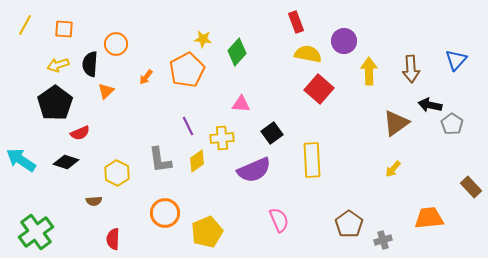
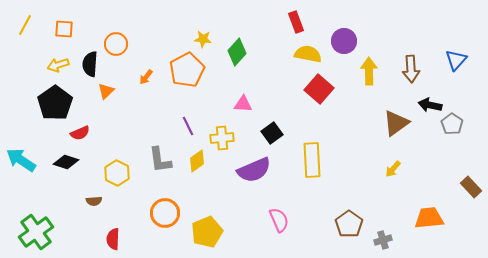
pink triangle at (241, 104): moved 2 px right
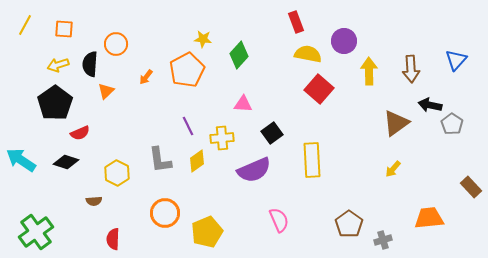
green diamond at (237, 52): moved 2 px right, 3 px down
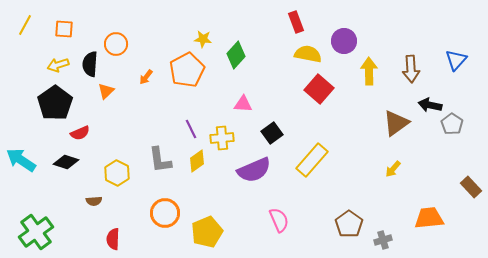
green diamond at (239, 55): moved 3 px left
purple line at (188, 126): moved 3 px right, 3 px down
yellow rectangle at (312, 160): rotated 44 degrees clockwise
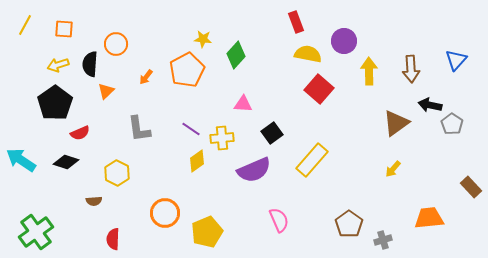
purple line at (191, 129): rotated 30 degrees counterclockwise
gray L-shape at (160, 160): moved 21 px left, 31 px up
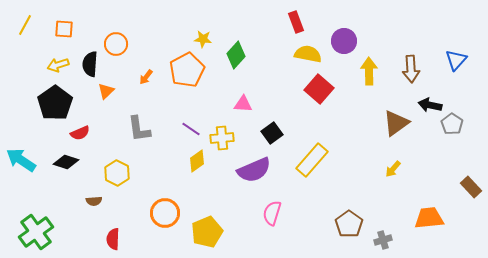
pink semicircle at (279, 220): moved 7 px left, 7 px up; rotated 140 degrees counterclockwise
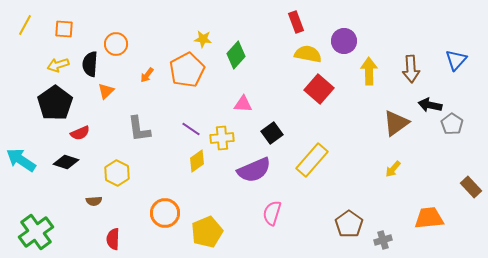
orange arrow at (146, 77): moved 1 px right, 2 px up
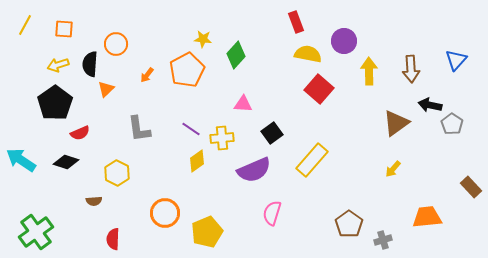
orange triangle at (106, 91): moved 2 px up
orange trapezoid at (429, 218): moved 2 px left, 1 px up
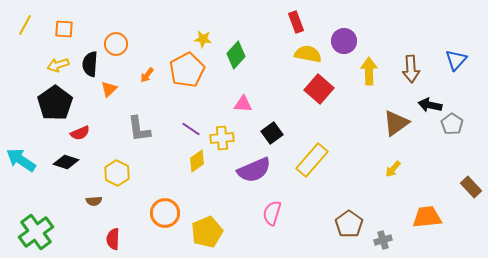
orange triangle at (106, 89): moved 3 px right
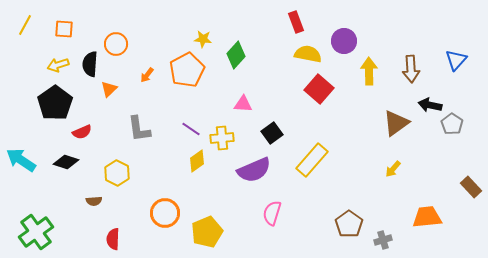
red semicircle at (80, 133): moved 2 px right, 1 px up
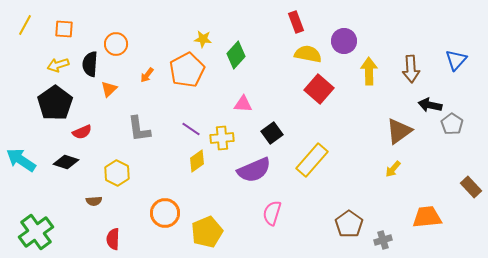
brown triangle at (396, 123): moved 3 px right, 8 px down
